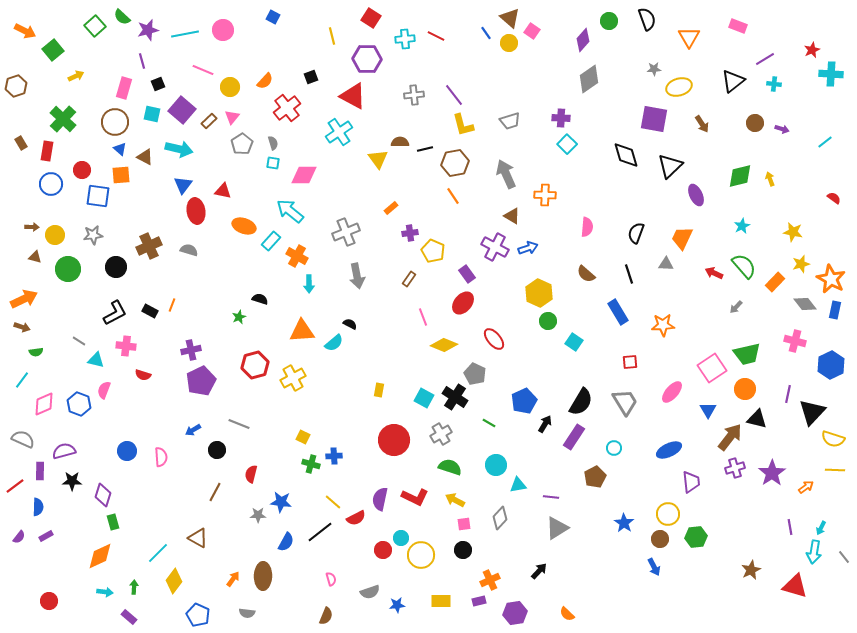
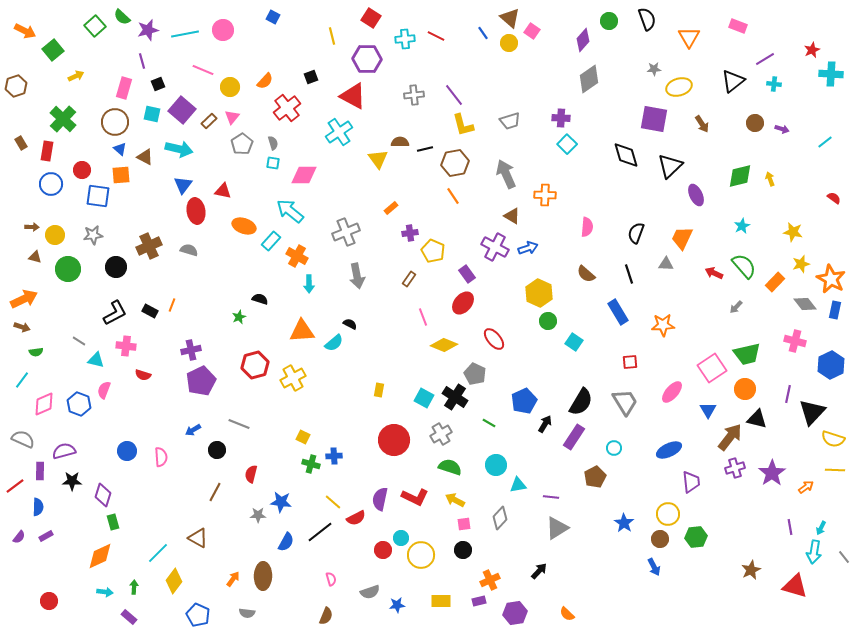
blue line at (486, 33): moved 3 px left
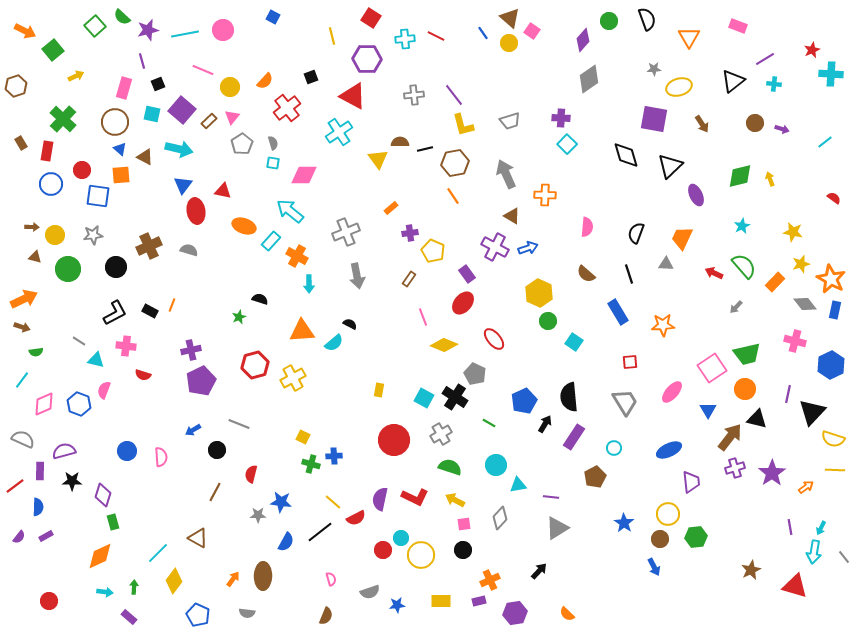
black semicircle at (581, 402): moved 12 px left, 5 px up; rotated 144 degrees clockwise
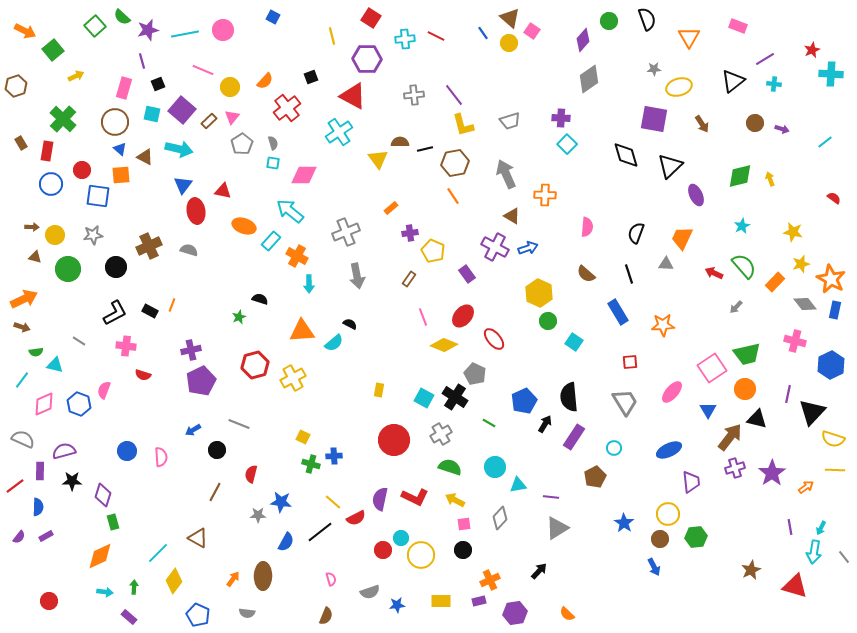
red ellipse at (463, 303): moved 13 px down
cyan triangle at (96, 360): moved 41 px left, 5 px down
cyan circle at (496, 465): moved 1 px left, 2 px down
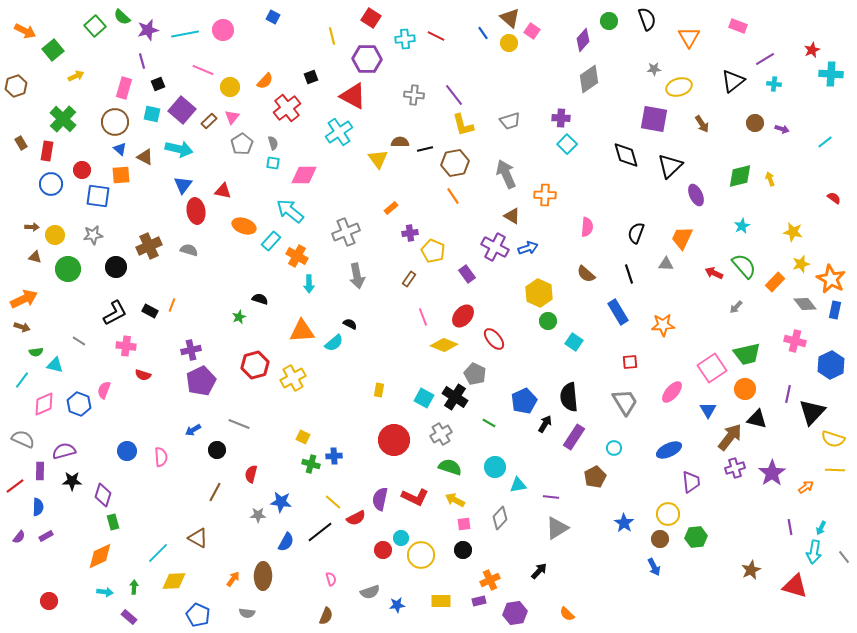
gray cross at (414, 95): rotated 12 degrees clockwise
yellow diamond at (174, 581): rotated 50 degrees clockwise
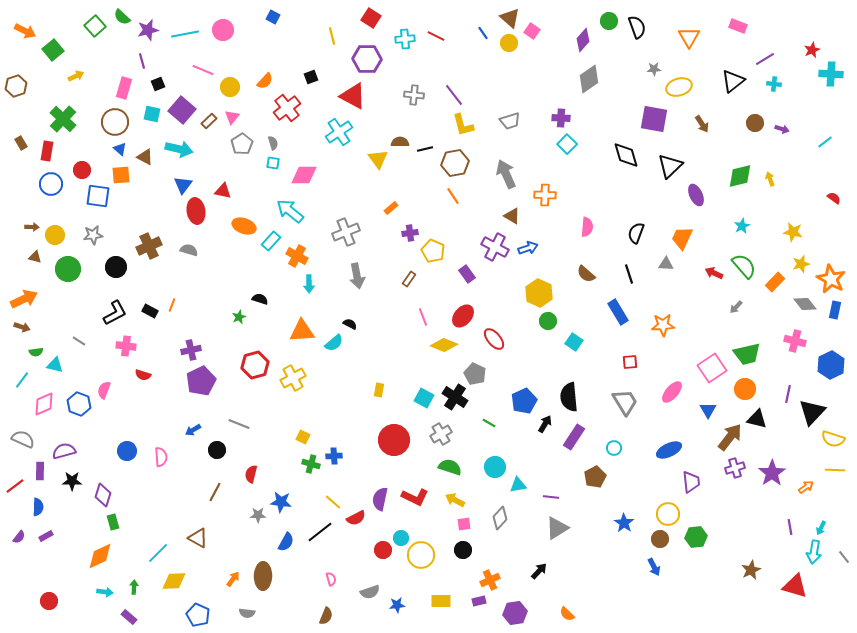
black semicircle at (647, 19): moved 10 px left, 8 px down
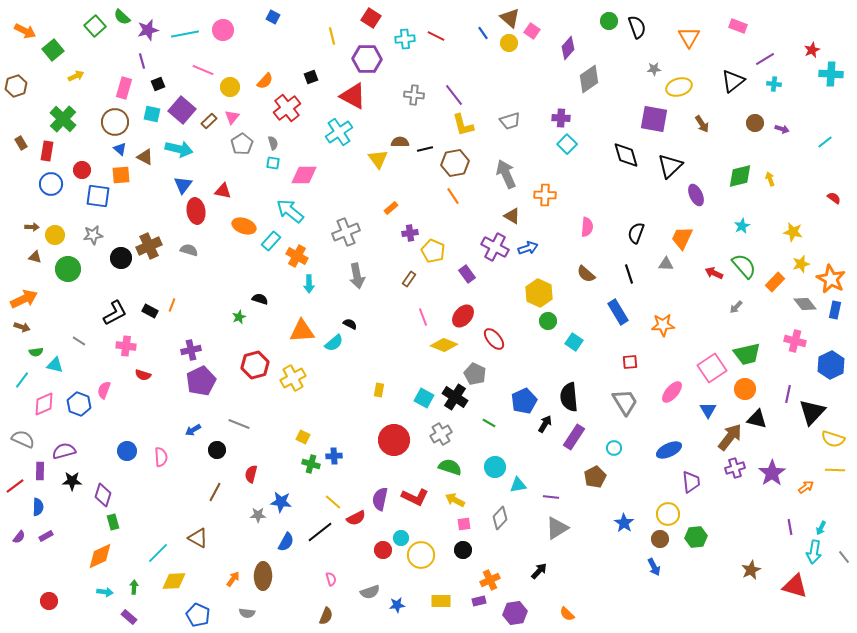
purple diamond at (583, 40): moved 15 px left, 8 px down
black circle at (116, 267): moved 5 px right, 9 px up
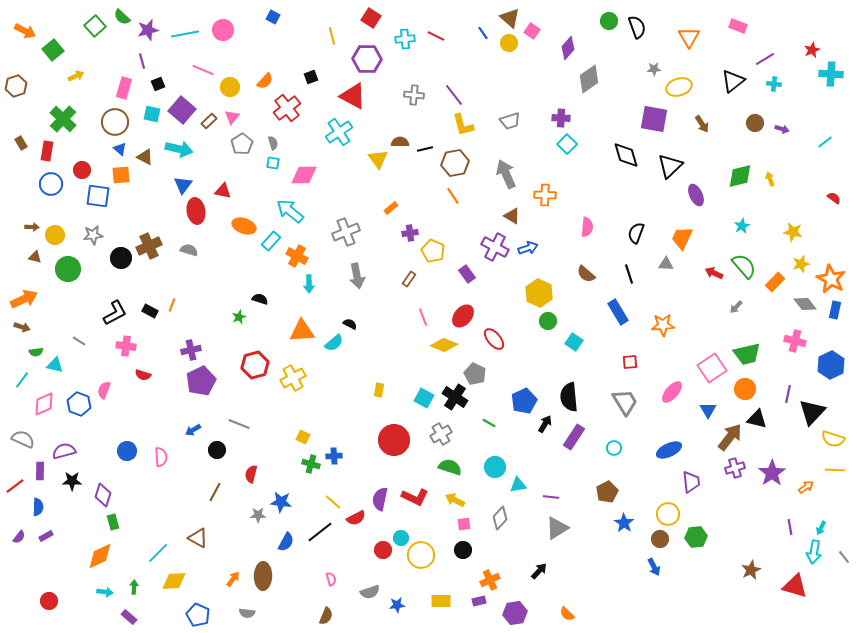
brown pentagon at (595, 477): moved 12 px right, 15 px down
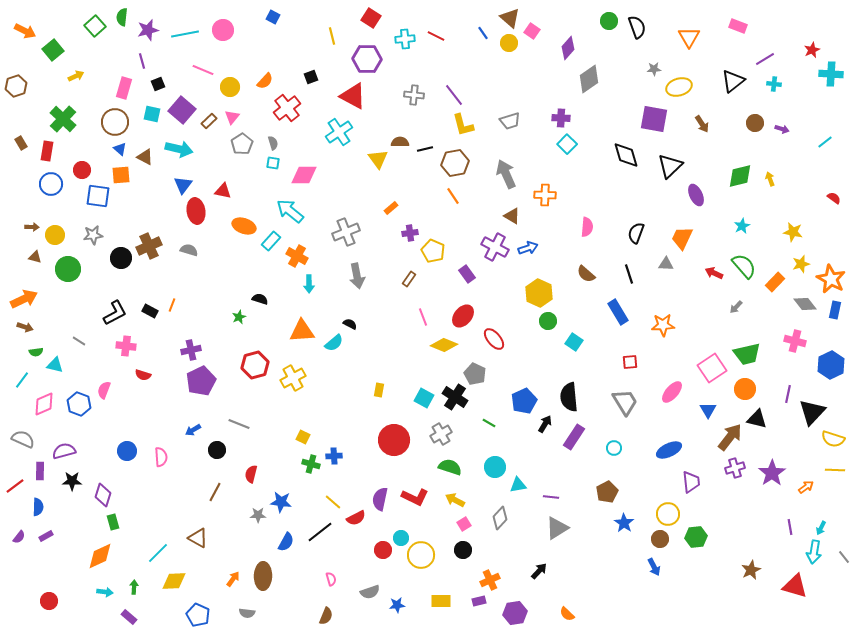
green semicircle at (122, 17): rotated 54 degrees clockwise
brown arrow at (22, 327): moved 3 px right
pink square at (464, 524): rotated 24 degrees counterclockwise
